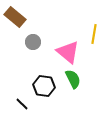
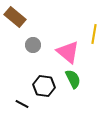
gray circle: moved 3 px down
black line: rotated 16 degrees counterclockwise
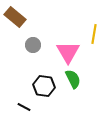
pink triangle: rotated 20 degrees clockwise
black line: moved 2 px right, 3 px down
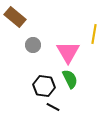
green semicircle: moved 3 px left
black line: moved 29 px right
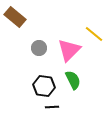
yellow line: rotated 60 degrees counterclockwise
gray circle: moved 6 px right, 3 px down
pink triangle: moved 1 px right, 2 px up; rotated 15 degrees clockwise
green semicircle: moved 3 px right, 1 px down
black line: moved 1 px left; rotated 32 degrees counterclockwise
